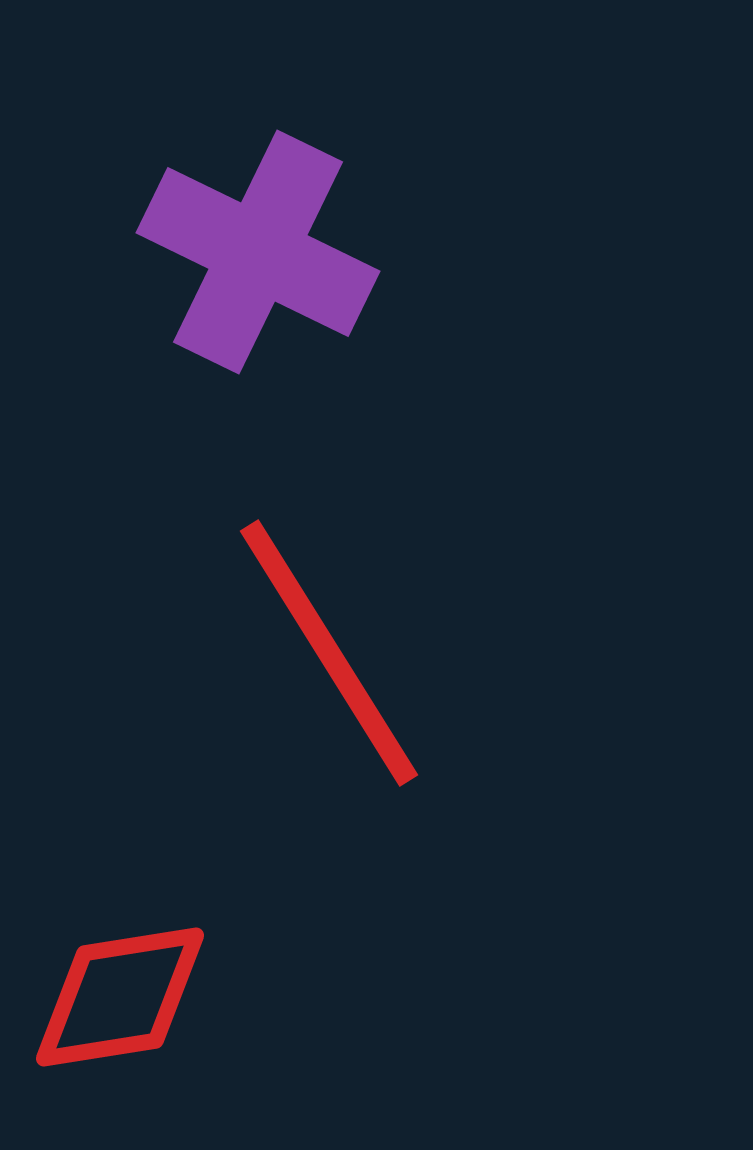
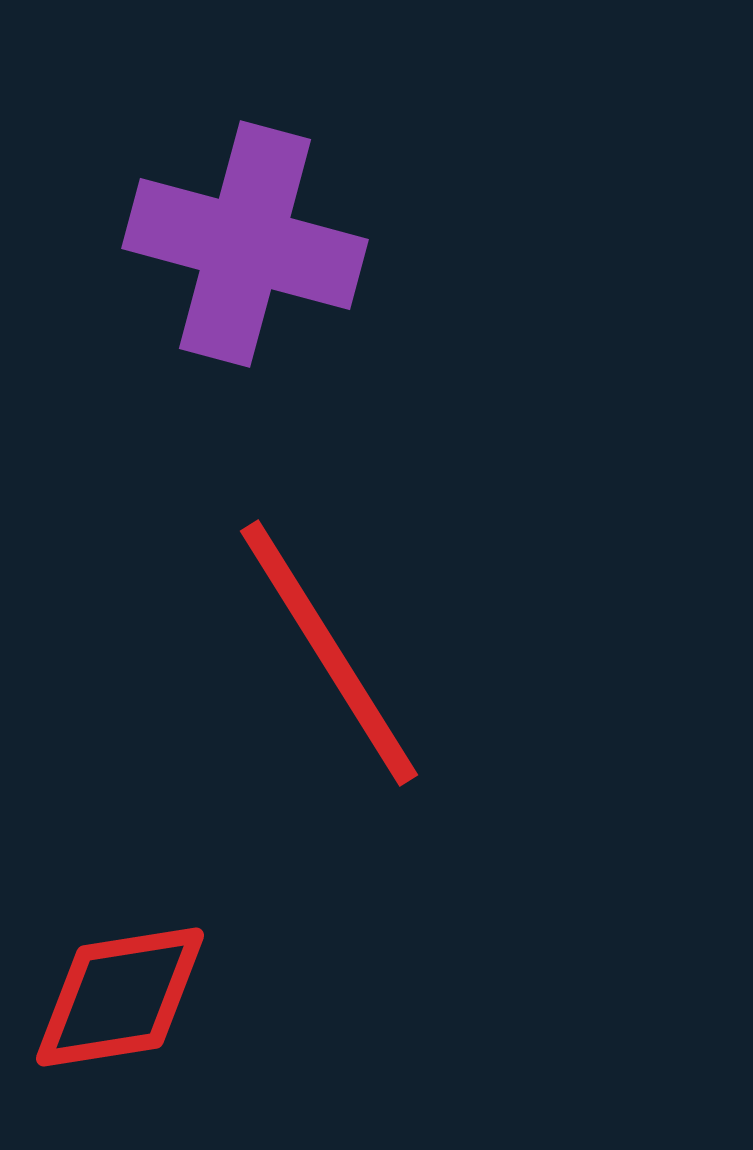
purple cross: moved 13 px left, 8 px up; rotated 11 degrees counterclockwise
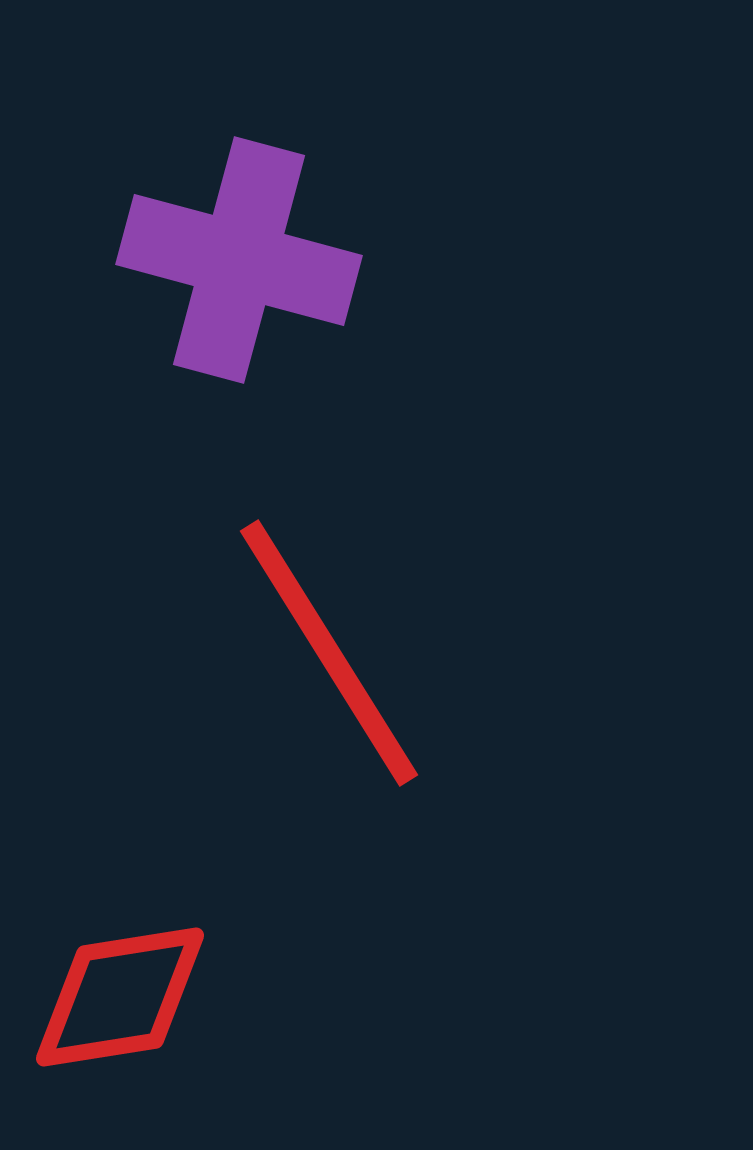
purple cross: moved 6 px left, 16 px down
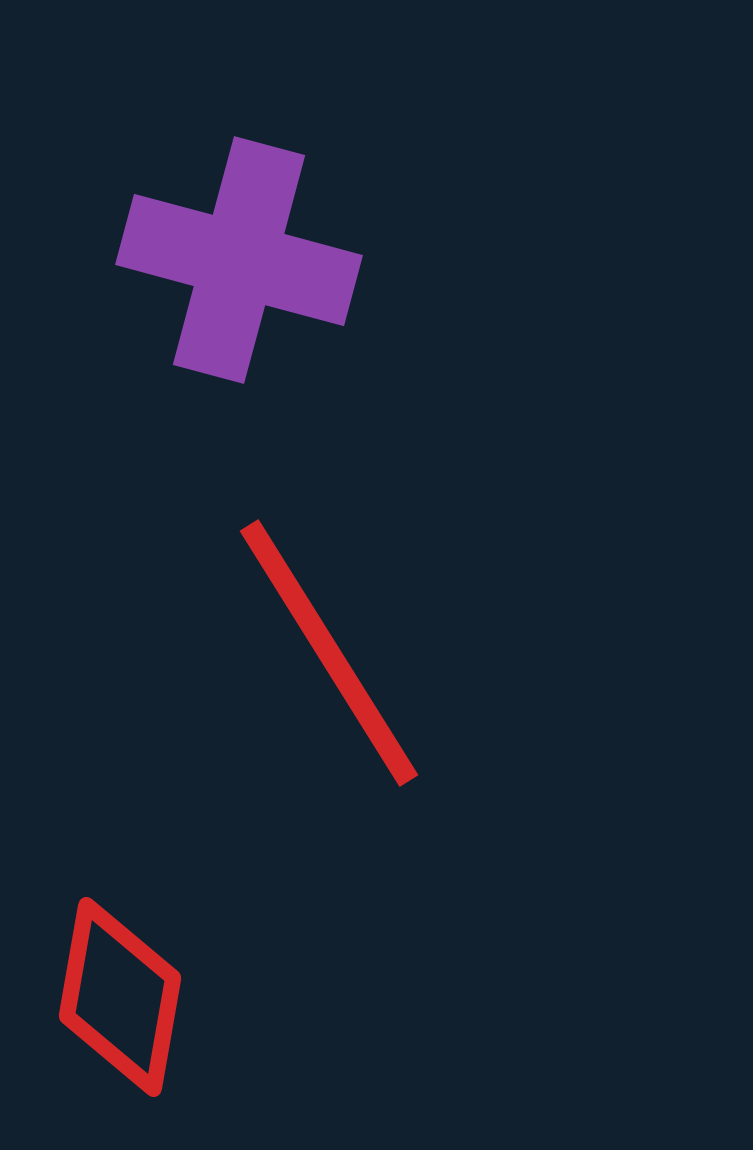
red diamond: rotated 71 degrees counterclockwise
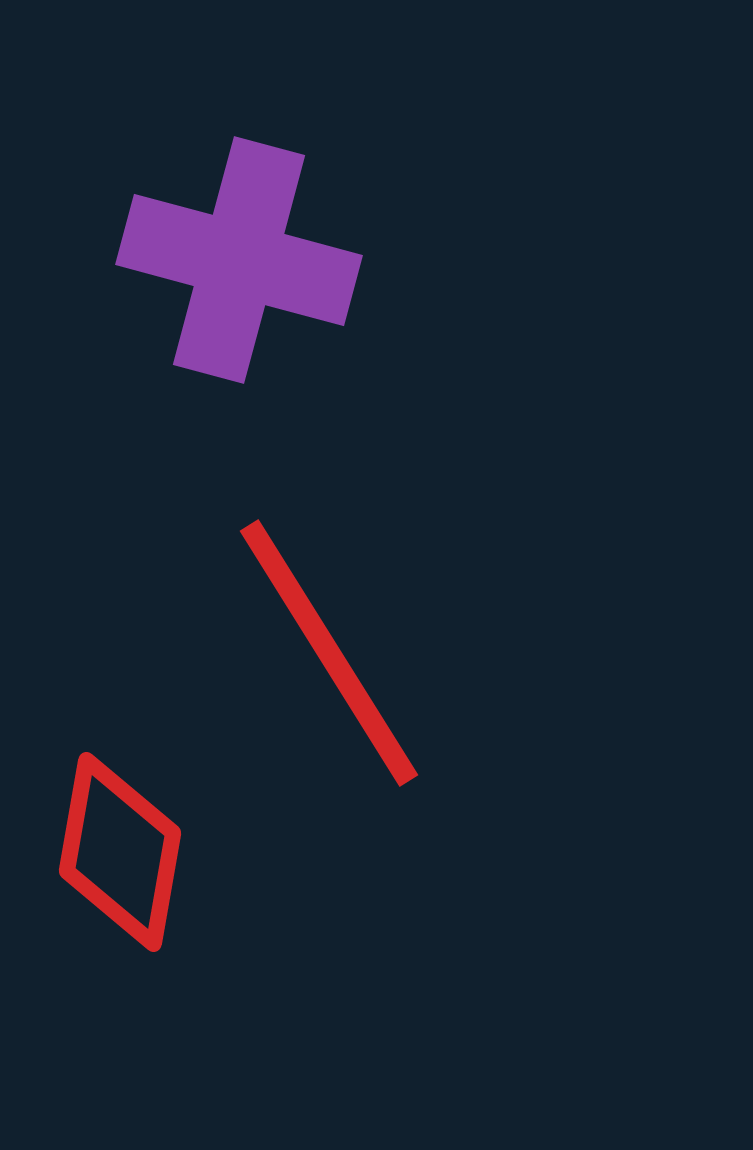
red diamond: moved 145 px up
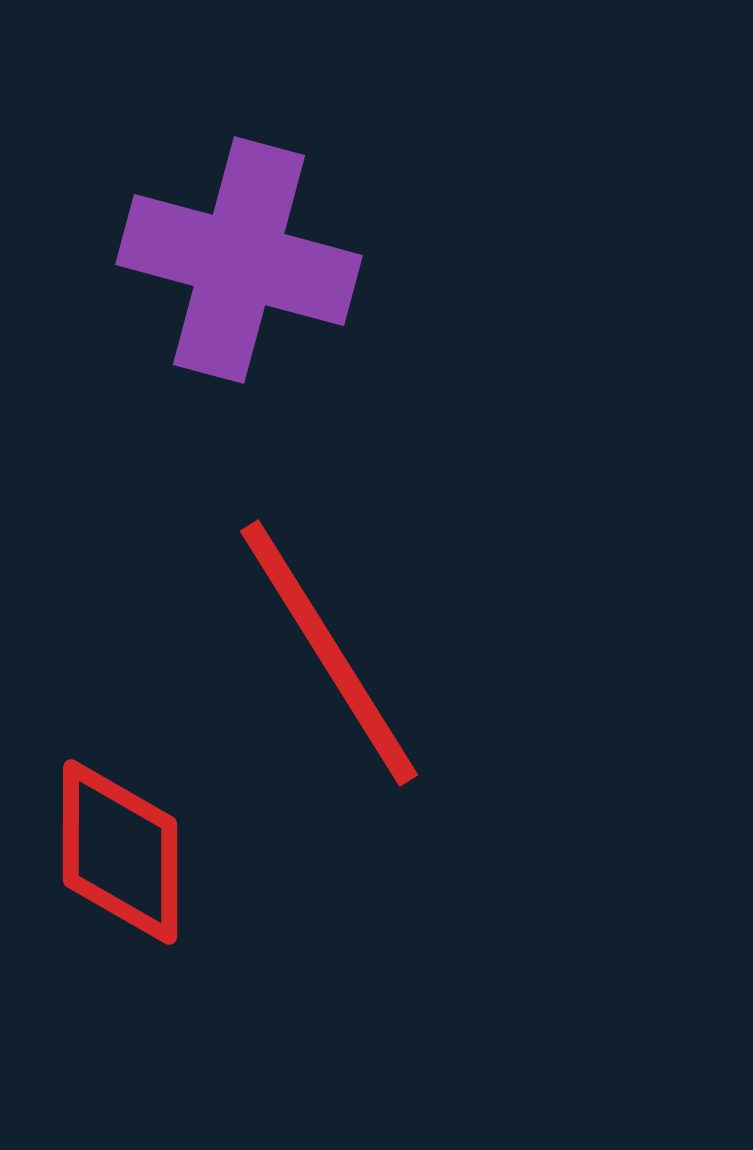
red diamond: rotated 10 degrees counterclockwise
